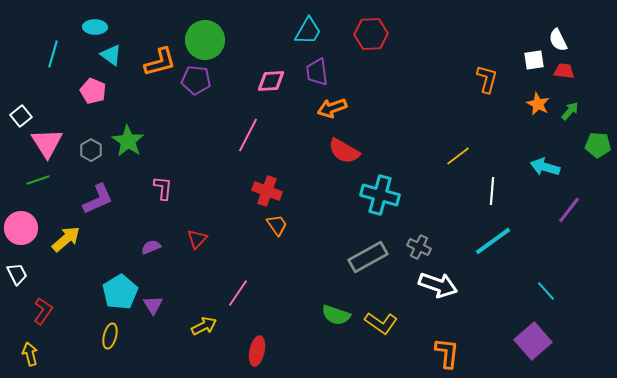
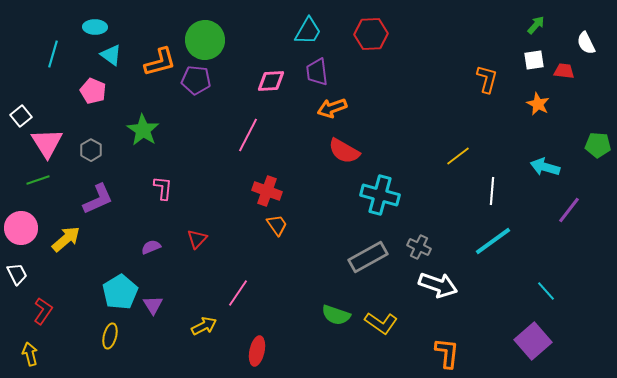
white semicircle at (558, 40): moved 28 px right, 3 px down
green arrow at (570, 111): moved 34 px left, 86 px up
green star at (128, 141): moved 15 px right, 11 px up
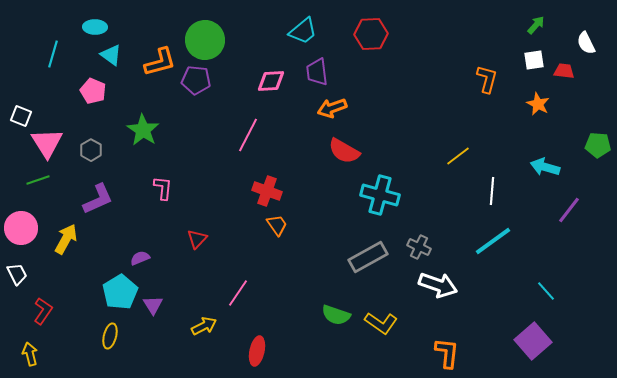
cyan trapezoid at (308, 31): moved 5 px left; rotated 20 degrees clockwise
white square at (21, 116): rotated 30 degrees counterclockwise
yellow arrow at (66, 239): rotated 20 degrees counterclockwise
purple semicircle at (151, 247): moved 11 px left, 11 px down
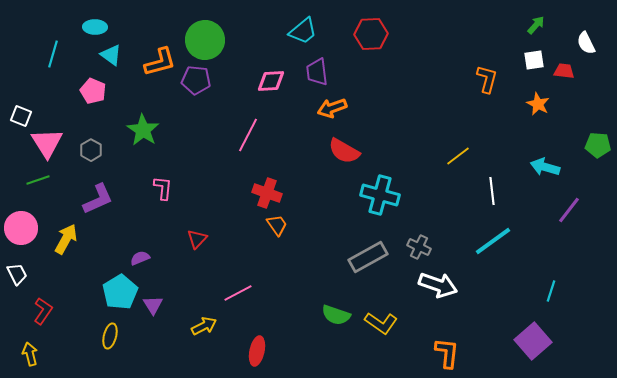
red cross at (267, 191): moved 2 px down
white line at (492, 191): rotated 12 degrees counterclockwise
cyan line at (546, 291): moved 5 px right; rotated 60 degrees clockwise
pink line at (238, 293): rotated 28 degrees clockwise
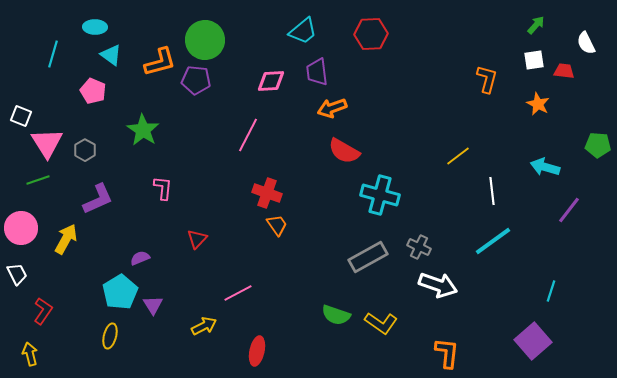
gray hexagon at (91, 150): moved 6 px left
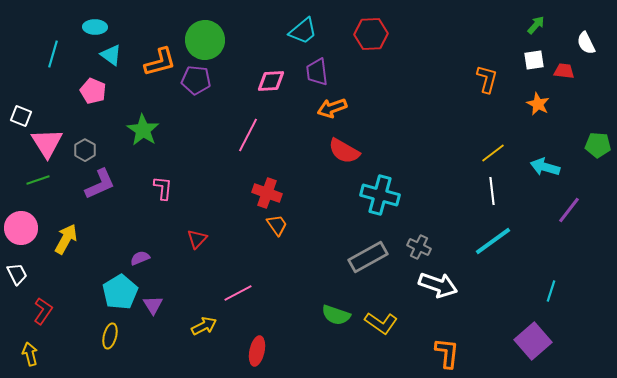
yellow line at (458, 156): moved 35 px right, 3 px up
purple L-shape at (98, 199): moved 2 px right, 15 px up
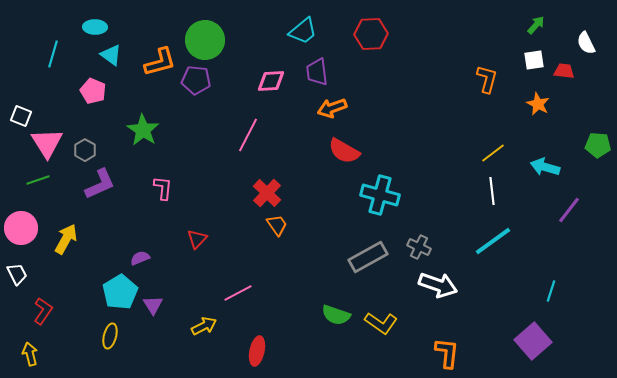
red cross at (267, 193): rotated 24 degrees clockwise
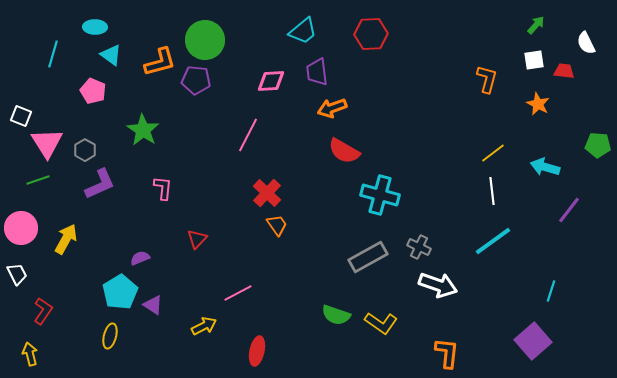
purple triangle at (153, 305): rotated 25 degrees counterclockwise
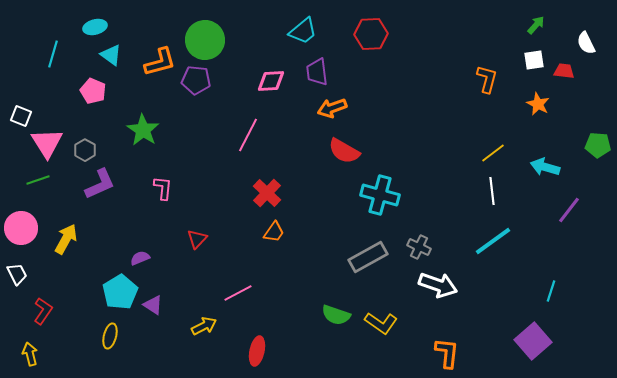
cyan ellipse at (95, 27): rotated 15 degrees counterclockwise
orange trapezoid at (277, 225): moved 3 px left, 7 px down; rotated 70 degrees clockwise
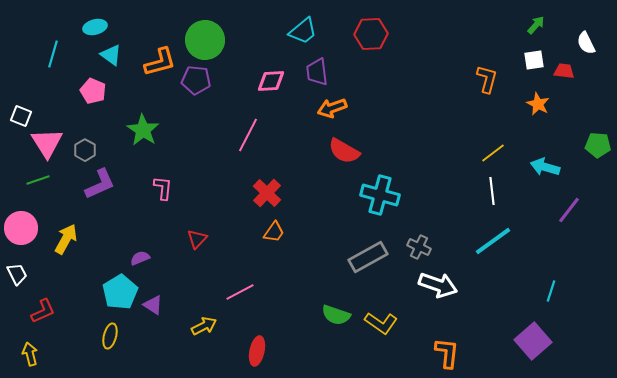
pink line at (238, 293): moved 2 px right, 1 px up
red L-shape at (43, 311): rotated 32 degrees clockwise
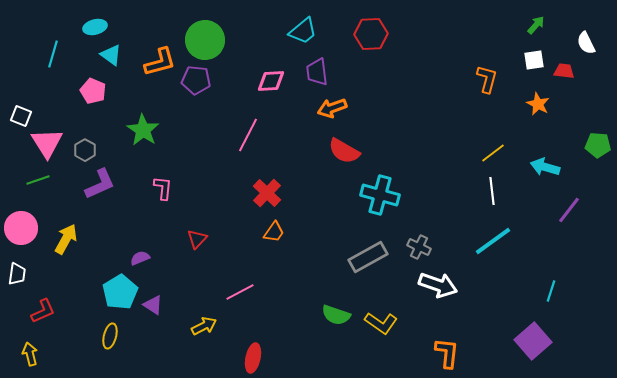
white trapezoid at (17, 274): rotated 35 degrees clockwise
red ellipse at (257, 351): moved 4 px left, 7 px down
